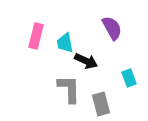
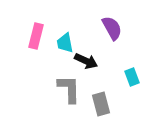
cyan rectangle: moved 3 px right, 1 px up
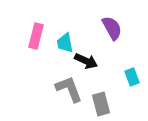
gray L-shape: rotated 20 degrees counterclockwise
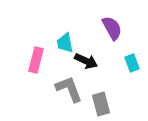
pink rectangle: moved 24 px down
cyan rectangle: moved 14 px up
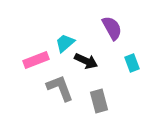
cyan trapezoid: rotated 60 degrees clockwise
pink rectangle: rotated 55 degrees clockwise
gray L-shape: moved 9 px left, 1 px up
gray rectangle: moved 2 px left, 3 px up
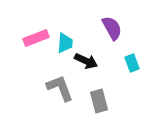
cyan trapezoid: rotated 135 degrees clockwise
pink rectangle: moved 22 px up
